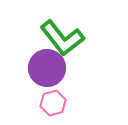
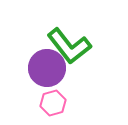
green L-shape: moved 7 px right, 8 px down
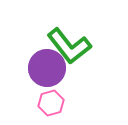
pink hexagon: moved 2 px left
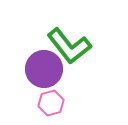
purple circle: moved 3 px left, 1 px down
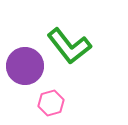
purple circle: moved 19 px left, 3 px up
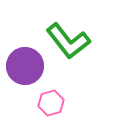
green L-shape: moved 1 px left, 5 px up
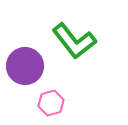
green L-shape: moved 6 px right
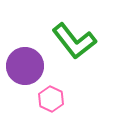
pink hexagon: moved 4 px up; rotated 20 degrees counterclockwise
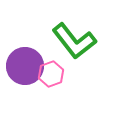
pink hexagon: moved 25 px up; rotated 15 degrees clockwise
